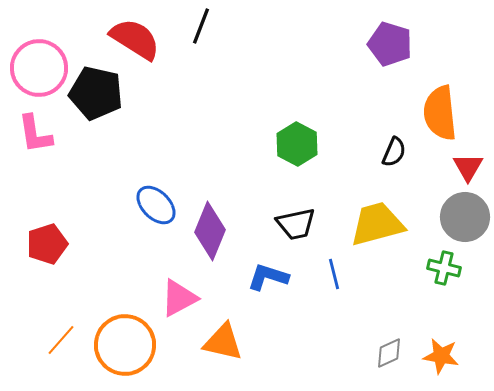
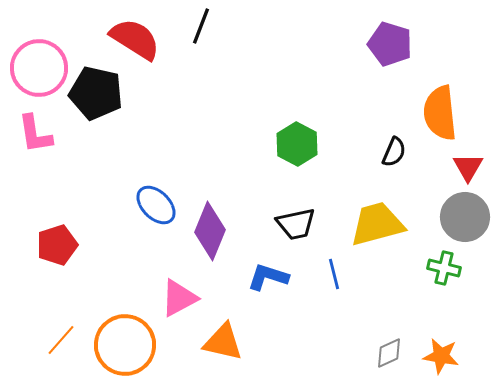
red pentagon: moved 10 px right, 1 px down
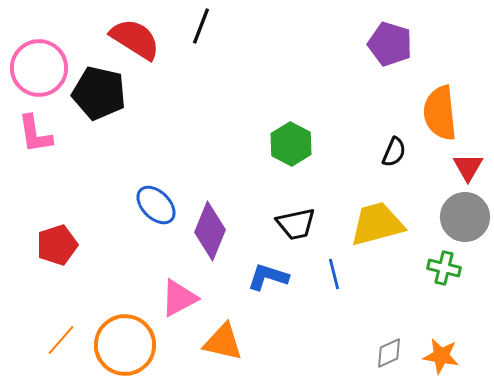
black pentagon: moved 3 px right
green hexagon: moved 6 px left
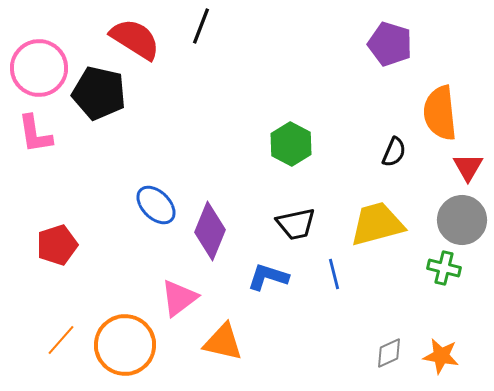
gray circle: moved 3 px left, 3 px down
pink triangle: rotated 9 degrees counterclockwise
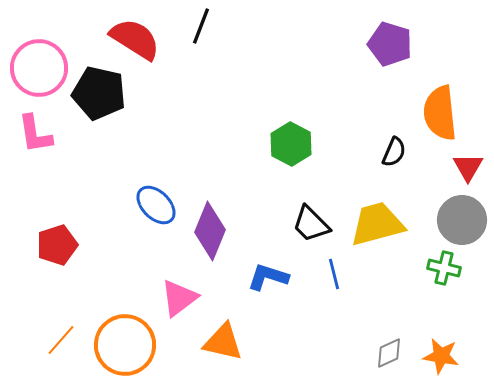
black trapezoid: moved 15 px right; rotated 57 degrees clockwise
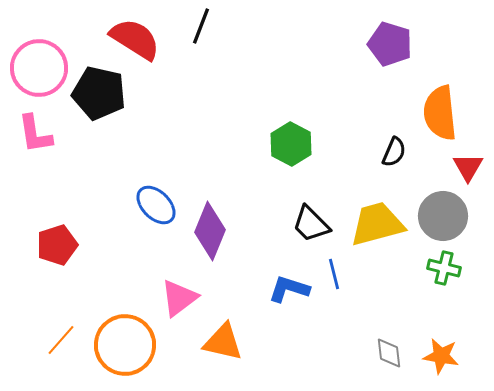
gray circle: moved 19 px left, 4 px up
blue L-shape: moved 21 px right, 12 px down
gray diamond: rotated 72 degrees counterclockwise
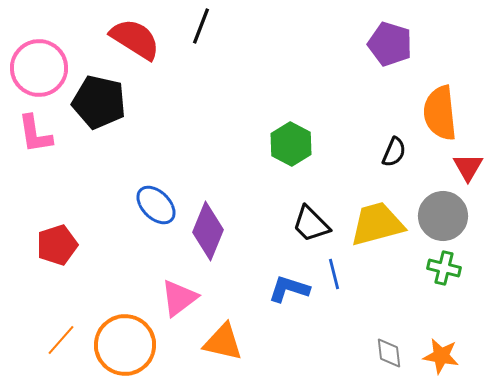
black pentagon: moved 9 px down
purple diamond: moved 2 px left
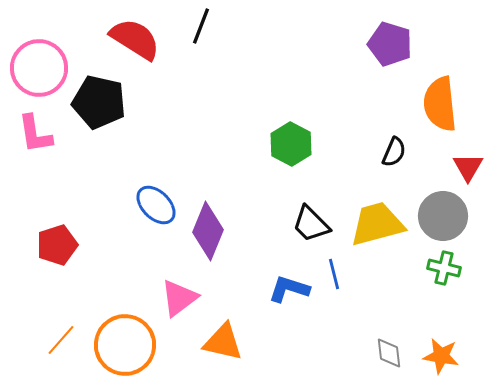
orange semicircle: moved 9 px up
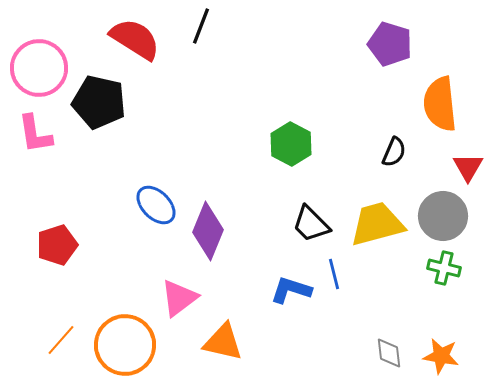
blue L-shape: moved 2 px right, 1 px down
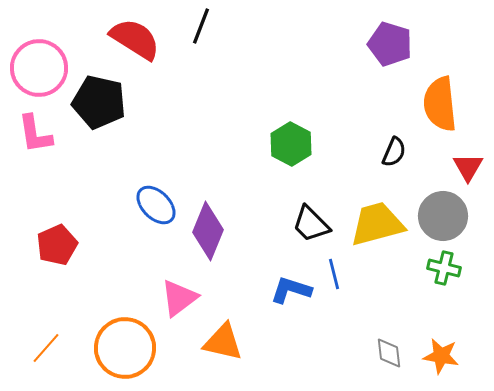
red pentagon: rotated 6 degrees counterclockwise
orange line: moved 15 px left, 8 px down
orange circle: moved 3 px down
